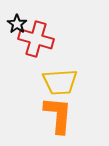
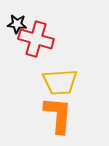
black star: rotated 30 degrees counterclockwise
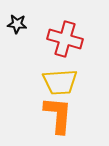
red cross: moved 29 px right
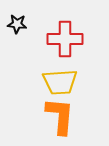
red cross: rotated 16 degrees counterclockwise
orange L-shape: moved 2 px right, 1 px down
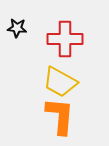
black star: moved 4 px down
yellow trapezoid: rotated 33 degrees clockwise
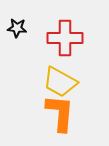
red cross: moved 1 px up
orange L-shape: moved 3 px up
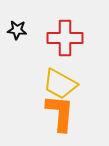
black star: moved 2 px down
yellow trapezoid: moved 2 px down
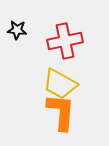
red cross: moved 3 px down; rotated 12 degrees counterclockwise
orange L-shape: moved 1 px right, 1 px up
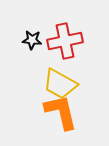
black star: moved 15 px right, 10 px down
orange L-shape: rotated 18 degrees counterclockwise
